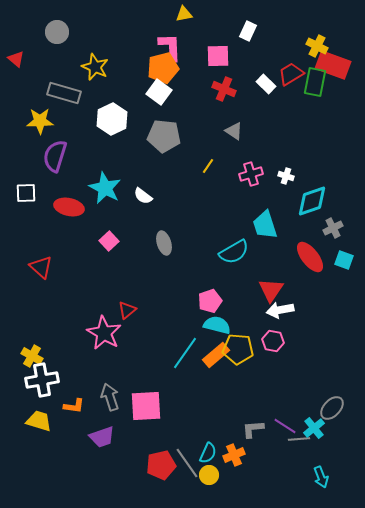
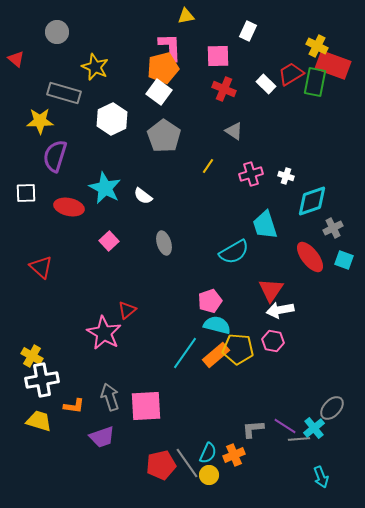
yellow triangle at (184, 14): moved 2 px right, 2 px down
gray pentagon at (164, 136): rotated 28 degrees clockwise
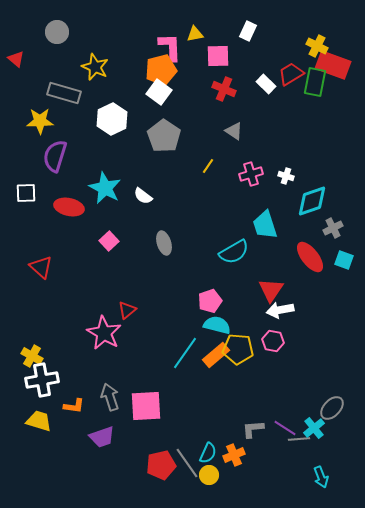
yellow triangle at (186, 16): moved 9 px right, 18 px down
orange pentagon at (163, 68): moved 2 px left, 2 px down
purple line at (285, 426): moved 2 px down
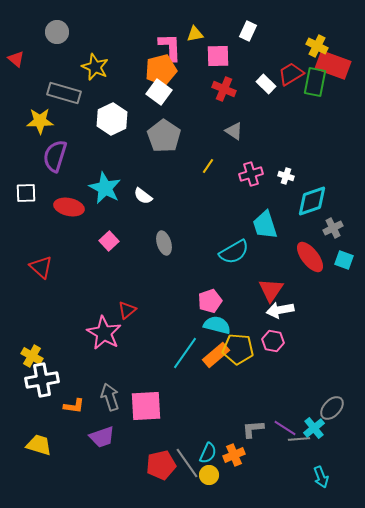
yellow trapezoid at (39, 421): moved 24 px down
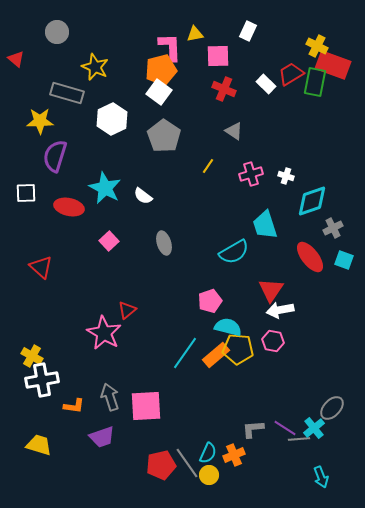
gray rectangle at (64, 93): moved 3 px right
cyan semicircle at (217, 325): moved 11 px right, 2 px down
